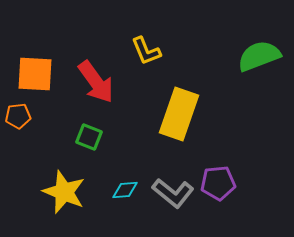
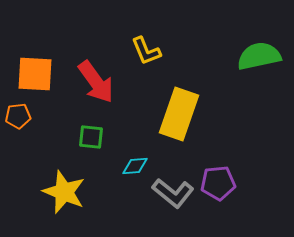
green semicircle: rotated 9 degrees clockwise
green square: moved 2 px right; rotated 16 degrees counterclockwise
cyan diamond: moved 10 px right, 24 px up
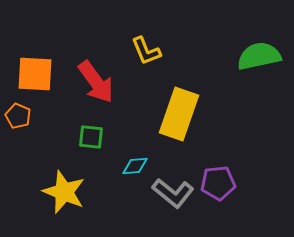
orange pentagon: rotated 30 degrees clockwise
